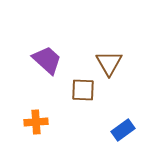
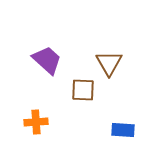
blue rectangle: rotated 40 degrees clockwise
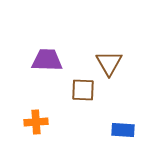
purple trapezoid: rotated 40 degrees counterclockwise
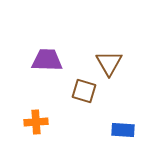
brown square: moved 1 px right, 1 px down; rotated 15 degrees clockwise
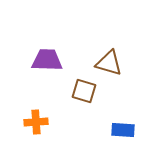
brown triangle: rotated 44 degrees counterclockwise
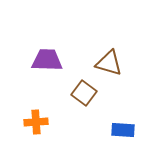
brown square: moved 2 px down; rotated 20 degrees clockwise
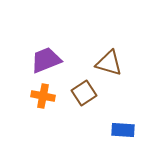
purple trapezoid: moved 1 px left; rotated 24 degrees counterclockwise
brown square: rotated 20 degrees clockwise
orange cross: moved 7 px right, 26 px up; rotated 15 degrees clockwise
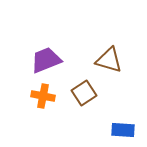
brown triangle: moved 3 px up
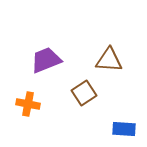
brown triangle: rotated 12 degrees counterclockwise
orange cross: moved 15 px left, 8 px down
blue rectangle: moved 1 px right, 1 px up
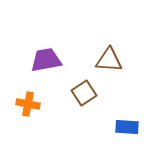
purple trapezoid: rotated 12 degrees clockwise
blue rectangle: moved 3 px right, 2 px up
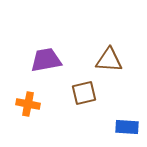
brown square: rotated 20 degrees clockwise
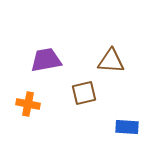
brown triangle: moved 2 px right, 1 px down
